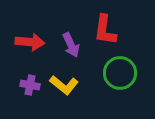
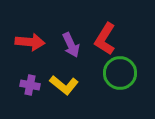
red L-shape: moved 9 px down; rotated 24 degrees clockwise
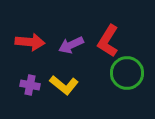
red L-shape: moved 3 px right, 2 px down
purple arrow: rotated 90 degrees clockwise
green circle: moved 7 px right
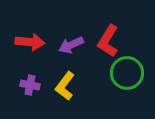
yellow L-shape: moved 1 px right, 1 px down; rotated 88 degrees clockwise
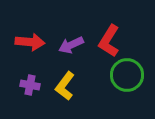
red L-shape: moved 1 px right
green circle: moved 2 px down
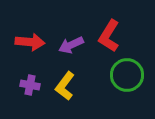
red L-shape: moved 5 px up
